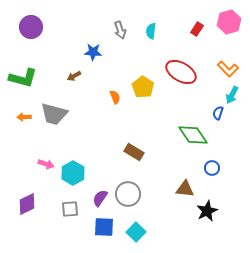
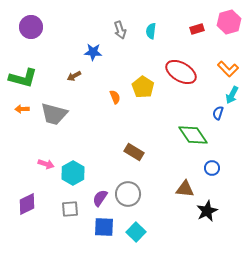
red rectangle: rotated 40 degrees clockwise
orange arrow: moved 2 px left, 8 px up
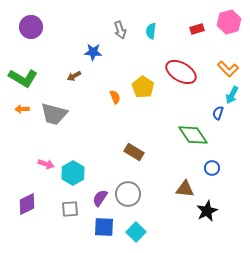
green L-shape: rotated 16 degrees clockwise
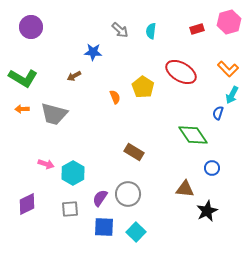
gray arrow: rotated 30 degrees counterclockwise
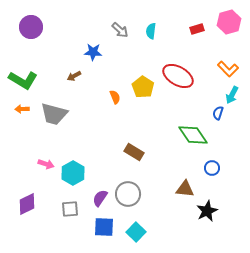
red ellipse: moved 3 px left, 4 px down
green L-shape: moved 2 px down
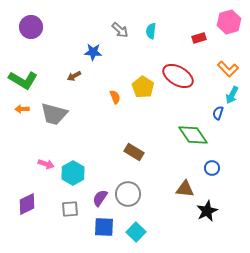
red rectangle: moved 2 px right, 9 px down
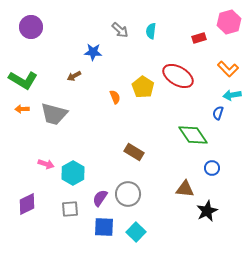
cyan arrow: rotated 54 degrees clockwise
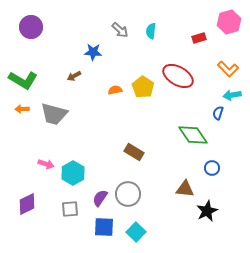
orange semicircle: moved 7 px up; rotated 80 degrees counterclockwise
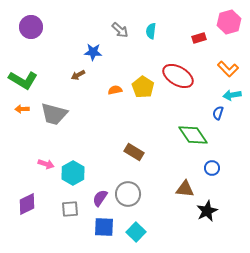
brown arrow: moved 4 px right, 1 px up
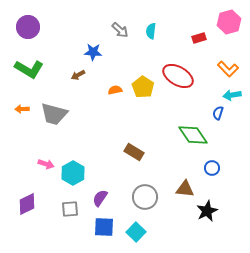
purple circle: moved 3 px left
green L-shape: moved 6 px right, 11 px up
gray circle: moved 17 px right, 3 px down
